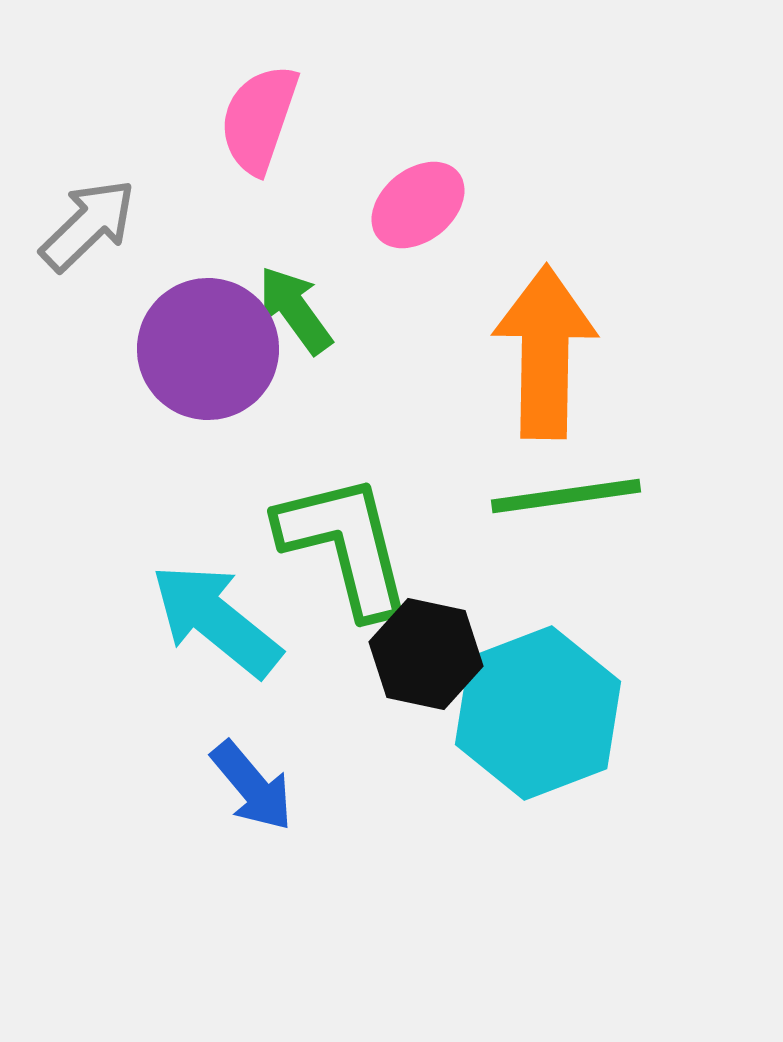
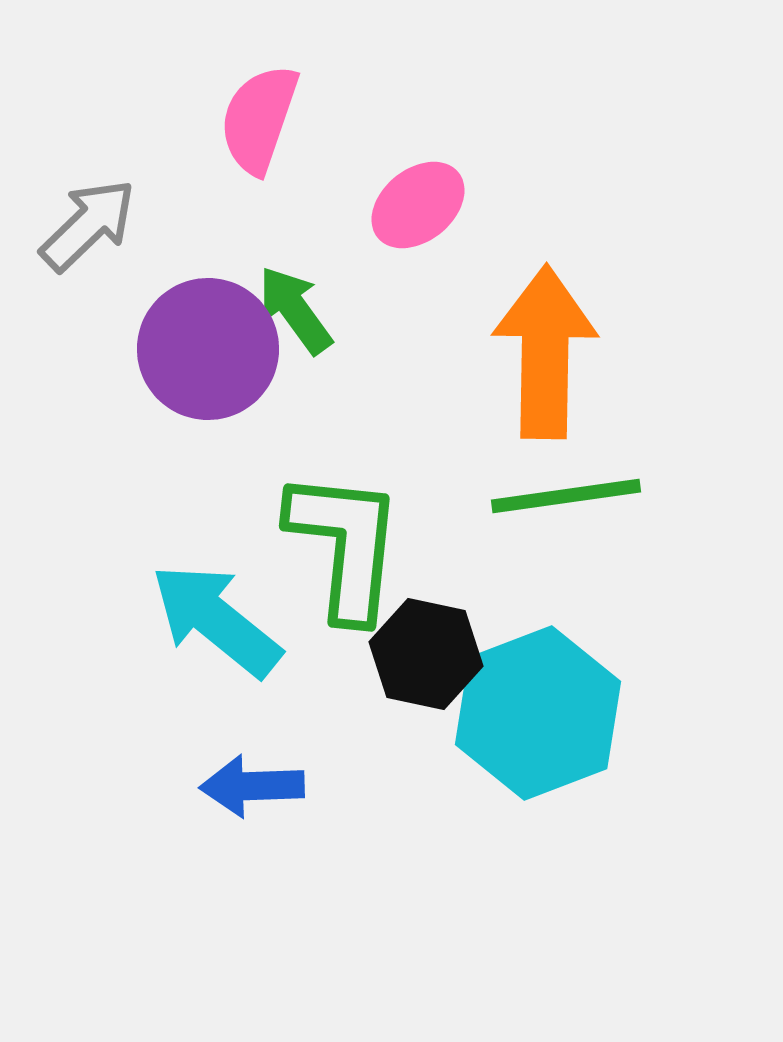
green L-shape: rotated 20 degrees clockwise
blue arrow: rotated 128 degrees clockwise
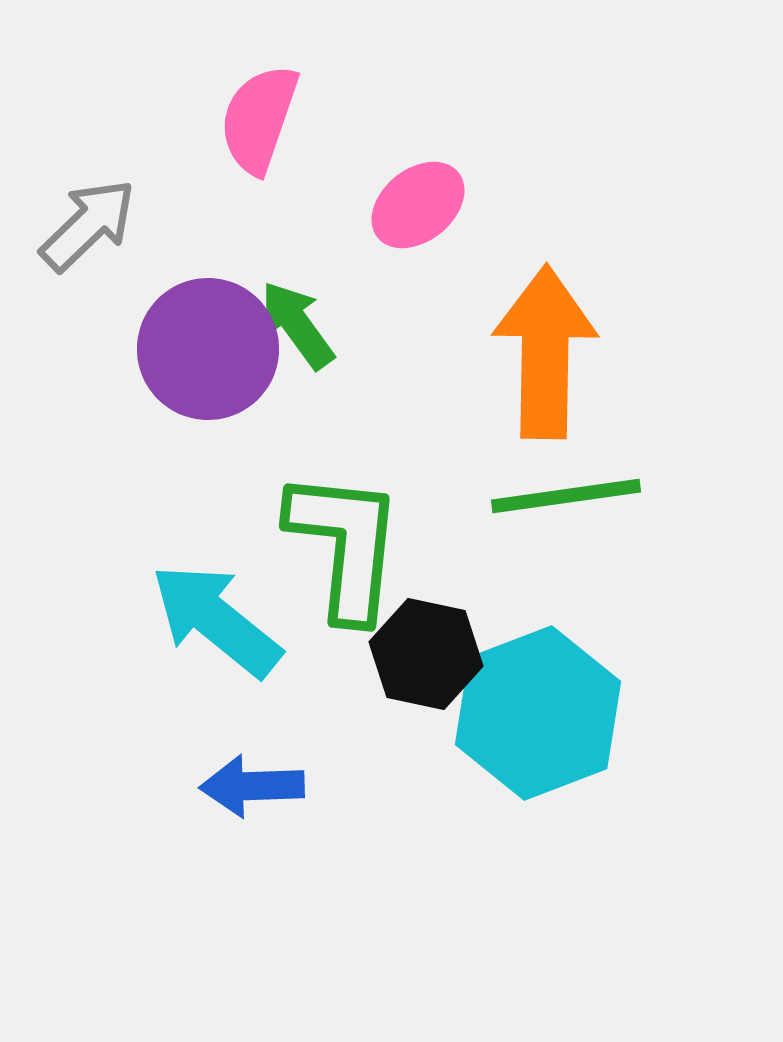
green arrow: moved 2 px right, 15 px down
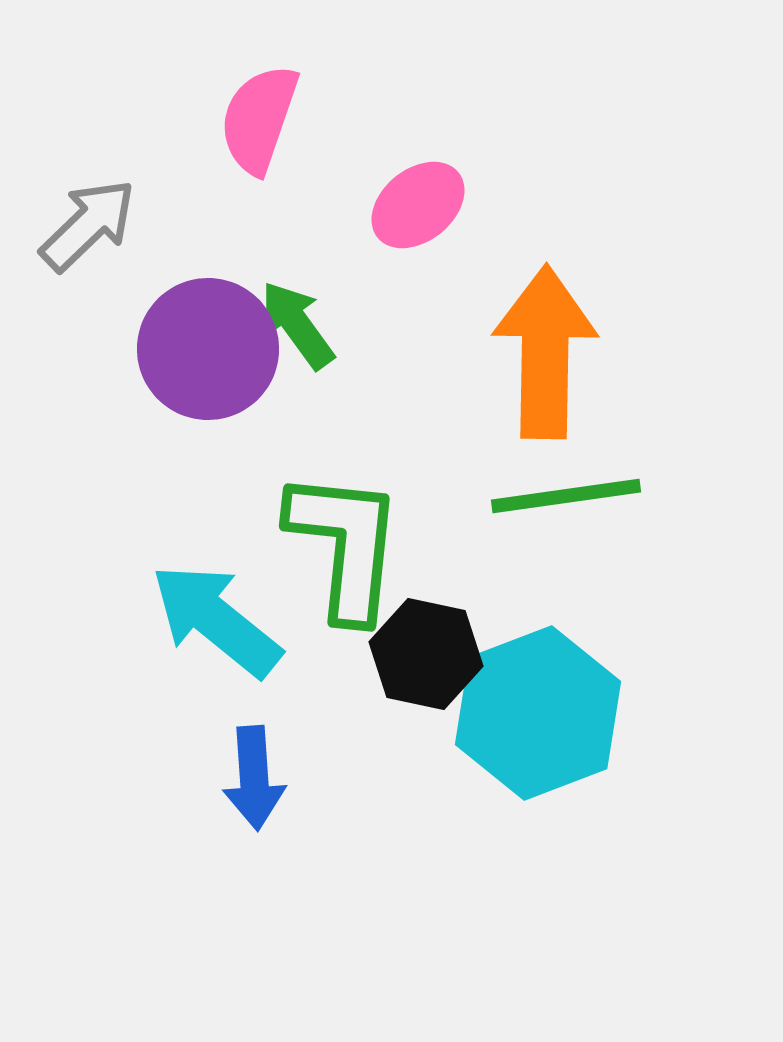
blue arrow: moved 2 px right, 8 px up; rotated 92 degrees counterclockwise
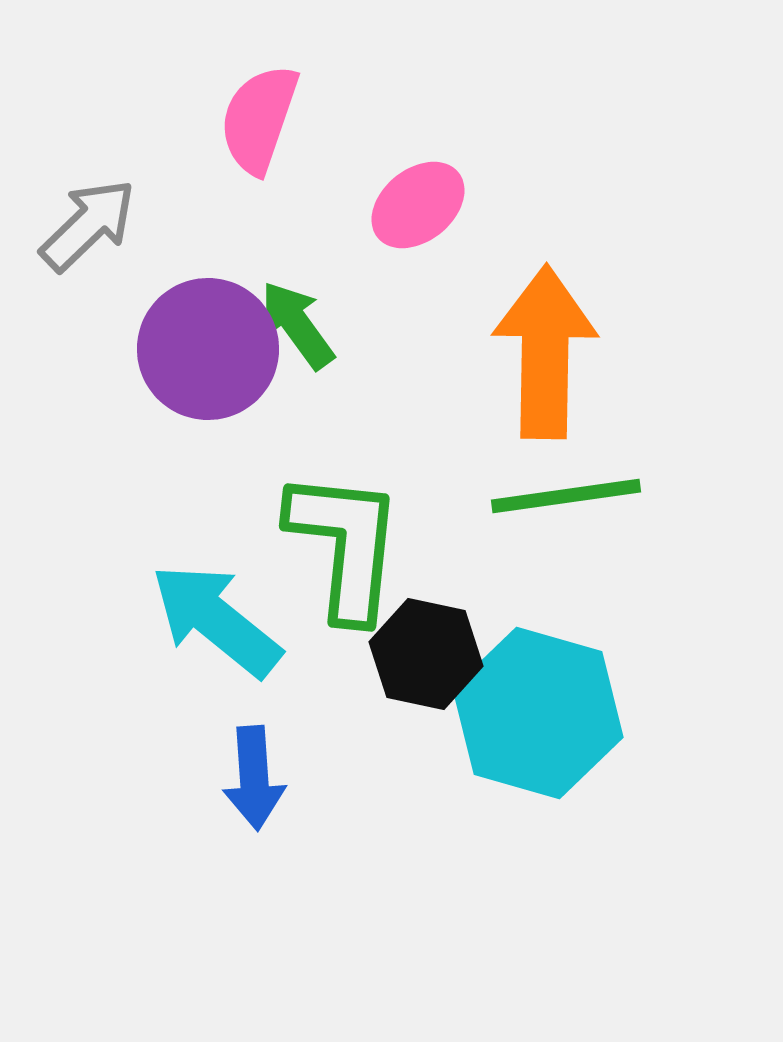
cyan hexagon: rotated 23 degrees counterclockwise
